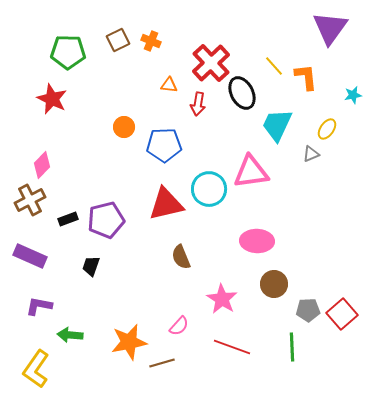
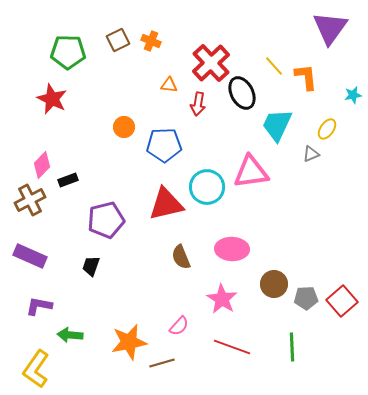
cyan circle: moved 2 px left, 2 px up
black rectangle: moved 39 px up
pink ellipse: moved 25 px left, 8 px down
gray pentagon: moved 2 px left, 12 px up
red square: moved 13 px up
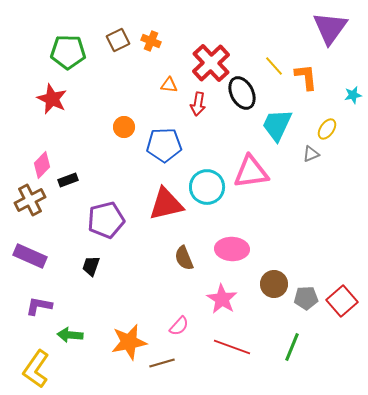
brown semicircle: moved 3 px right, 1 px down
green line: rotated 24 degrees clockwise
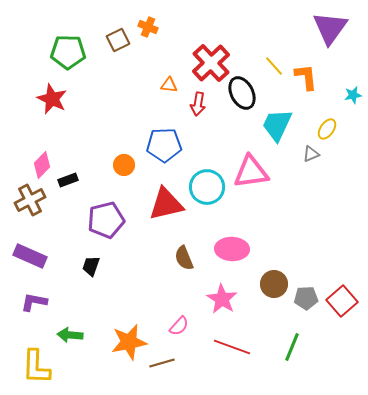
orange cross: moved 3 px left, 14 px up
orange circle: moved 38 px down
purple L-shape: moved 5 px left, 4 px up
yellow L-shape: moved 2 px up; rotated 33 degrees counterclockwise
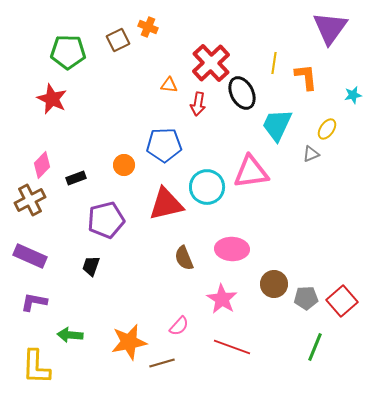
yellow line: moved 3 px up; rotated 50 degrees clockwise
black rectangle: moved 8 px right, 2 px up
green line: moved 23 px right
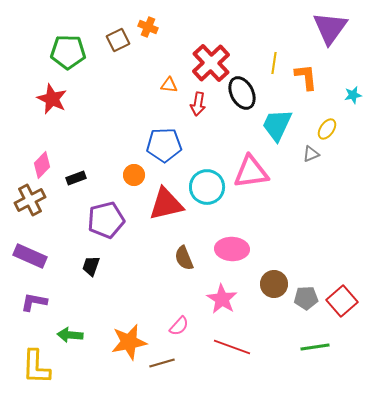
orange circle: moved 10 px right, 10 px down
green line: rotated 60 degrees clockwise
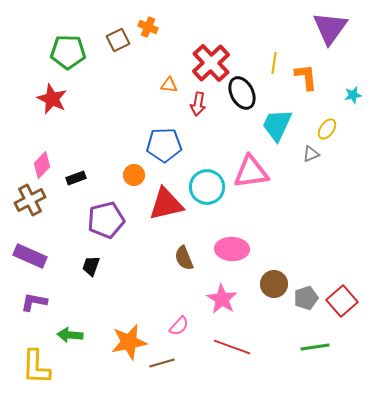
gray pentagon: rotated 15 degrees counterclockwise
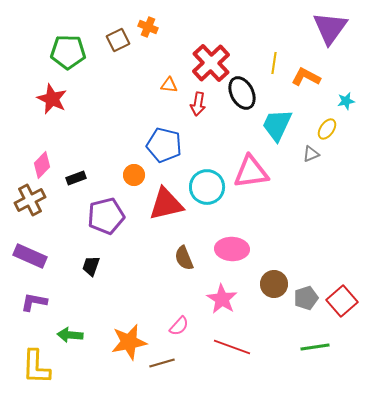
orange L-shape: rotated 56 degrees counterclockwise
cyan star: moved 7 px left, 6 px down
blue pentagon: rotated 16 degrees clockwise
purple pentagon: moved 4 px up
